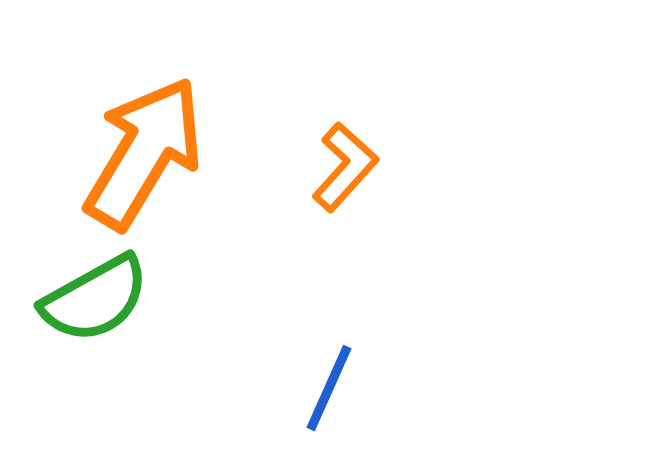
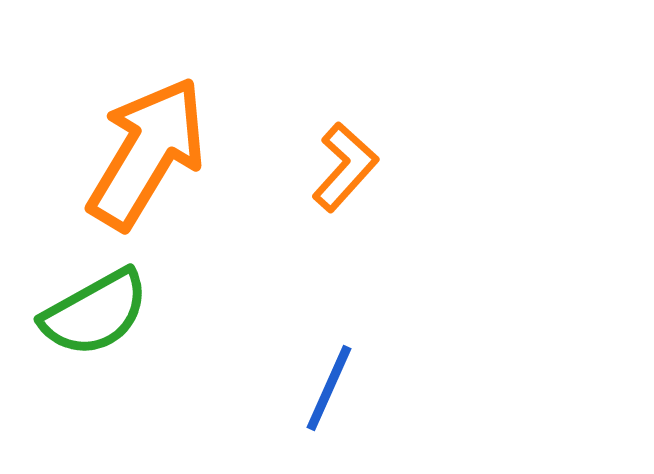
orange arrow: moved 3 px right
green semicircle: moved 14 px down
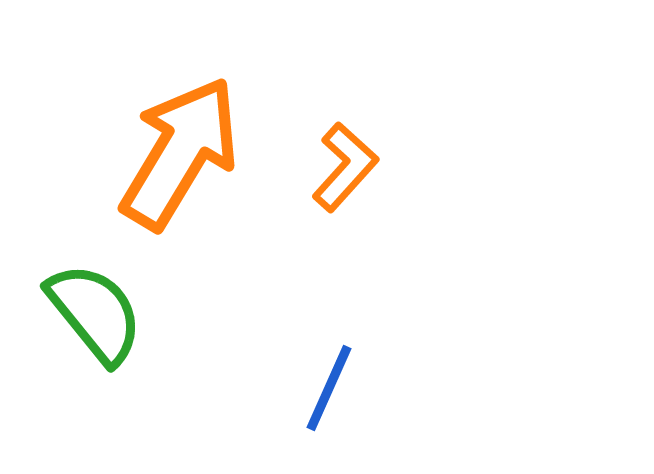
orange arrow: moved 33 px right
green semicircle: rotated 100 degrees counterclockwise
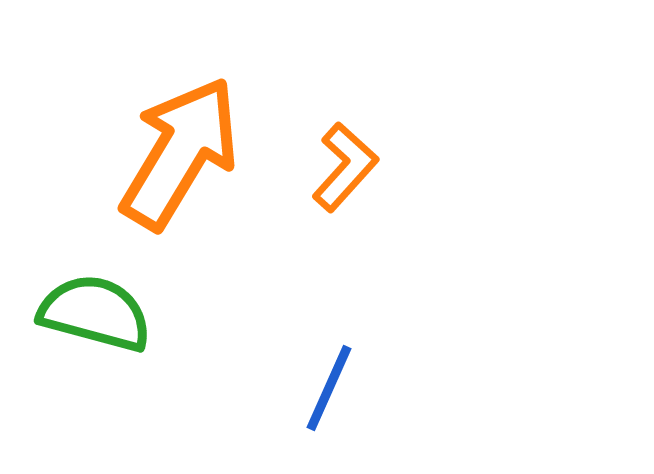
green semicircle: rotated 36 degrees counterclockwise
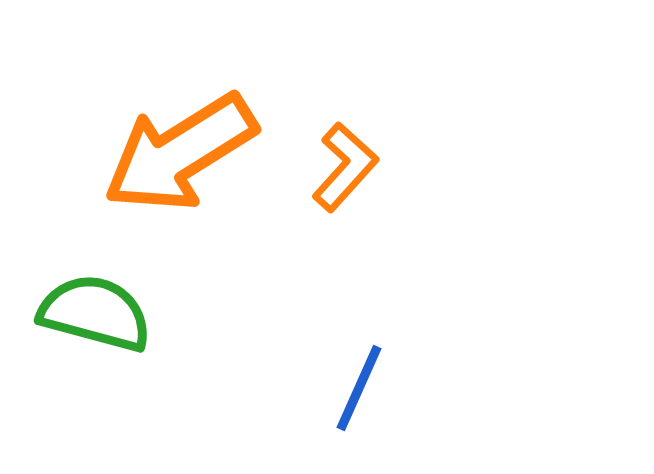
orange arrow: rotated 153 degrees counterclockwise
blue line: moved 30 px right
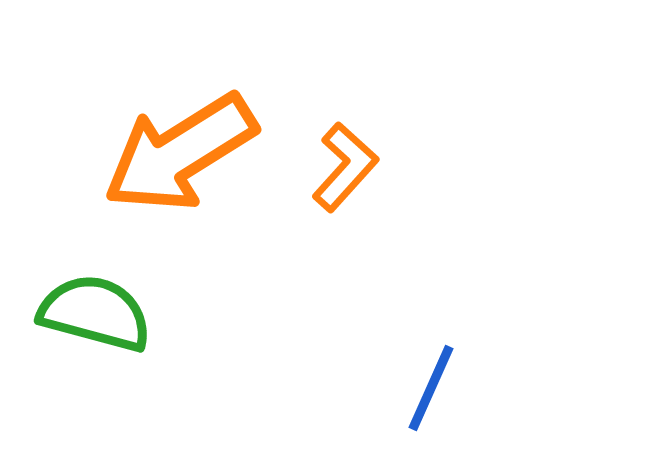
blue line: moved 72 px right
